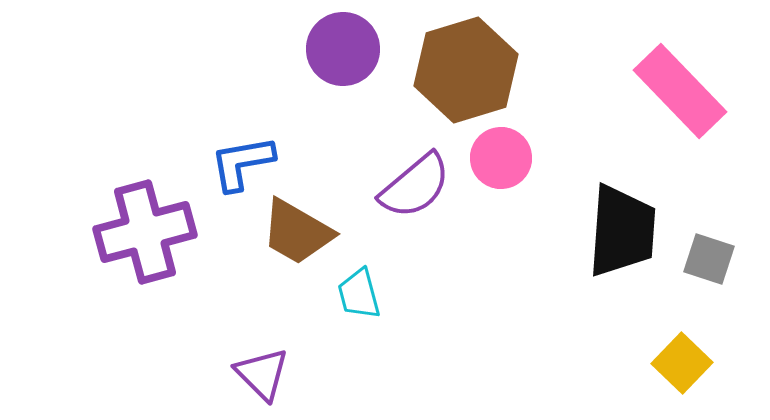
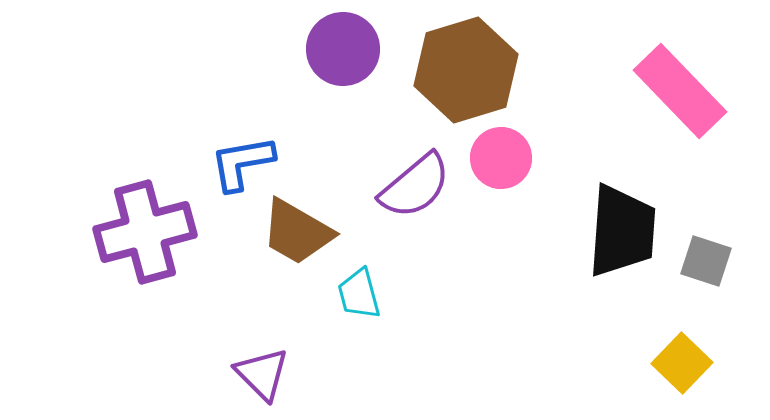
gray square: moved 3 px left, 2 px down
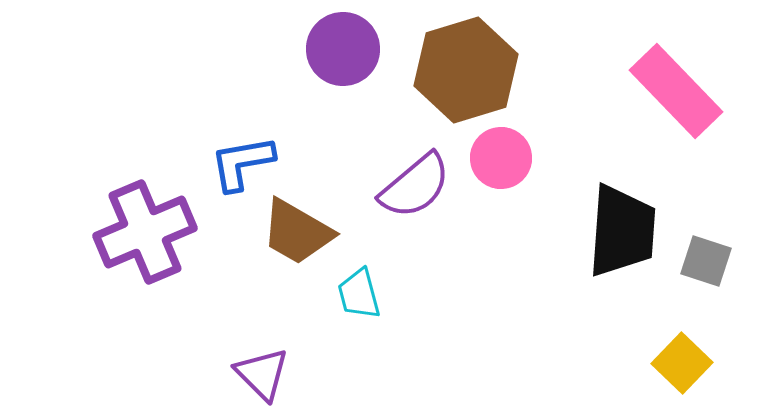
pink rectangle: moved 4 px left
purple cross: rotated 8 degrees counterclockwise
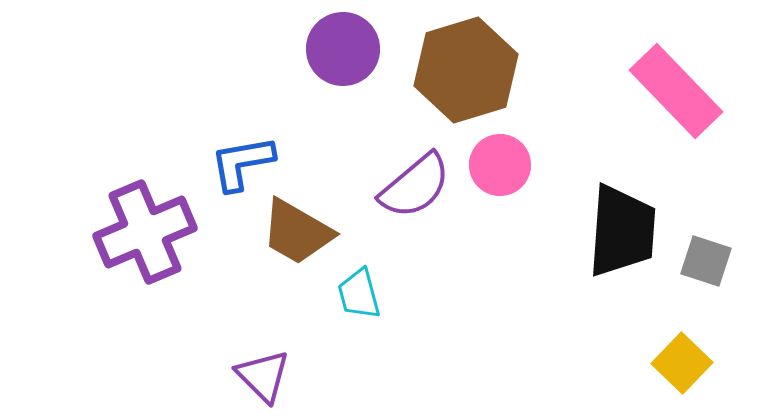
pink circle: moved 1 px left, 7 px down
purple triangle: moved 1 px right, 2 px down
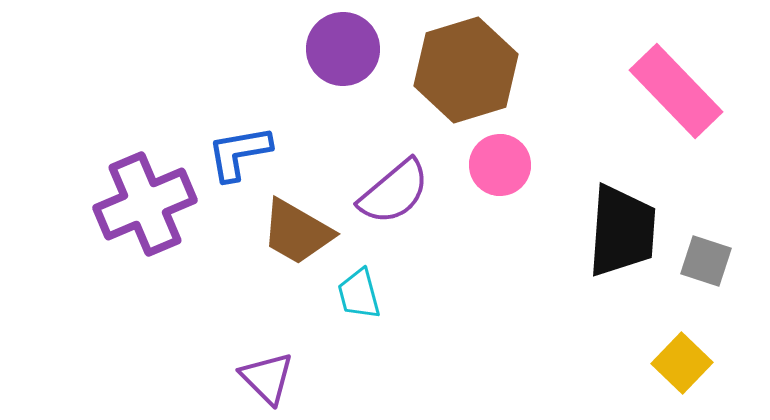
blue L-shape: moved 3 px left, 10 px up
purple semicircle: moved 21 px left, 6 px down
purple cross: moved 28 px up
purple triangle: moved 4 px right, 2 px down
